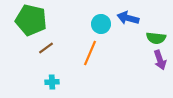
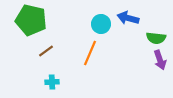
brown line: moved 3 px down
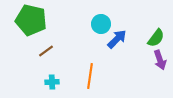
blue arrow: moved 11 px left, 21 px down; rotated 120 degrees clockwise
green semicircle: rotated 60 degrees counterclockwise
orange line: moved 23 px down; rotated 15 degrees counterclockwise
